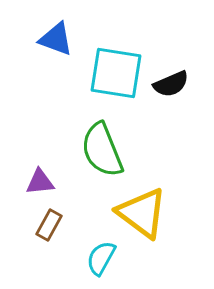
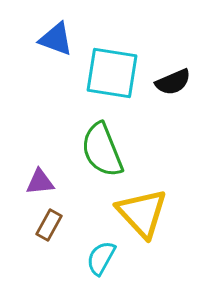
cyan square: moved 4 px left
black semicircle: moved 2 px right, 2 px up
yellow triangle: rotated 10 degrees clockwise
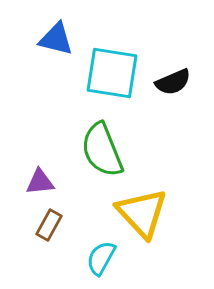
blue triangle: rotated 6 degrees counterclockwise
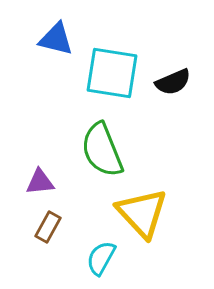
brown rectangle: moved 1 px left, 2 px down
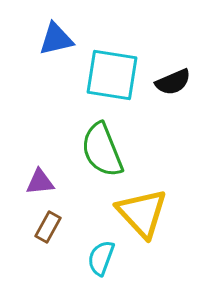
blue triangle: rotated 27 degrees counterclockwise
cyan square: moved 2 px down
cyan semicircle: rotated 9 degrees counterclockwise
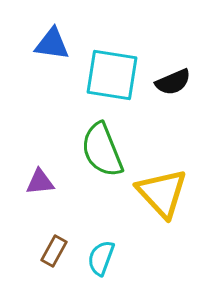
blue triangle: moved 4 px left, 5 px down; rotated 21 degrees clockwise
yellow triangle: moved 20 px right, 20 px up
brown rectangle: moved 6 px right, 24 px down
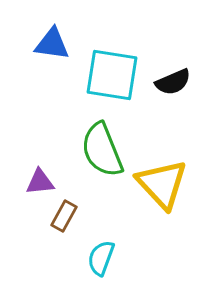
yellow triangle: moved 9 px up
brown rectangle: moved 10 px right, 35 px up
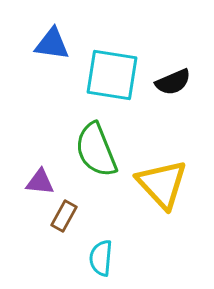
green semicircle: moved 6 px left
purple triangle: rotated 12 degrees clockwise
cyan semicircle: rotated 15 degrees counterclockwise
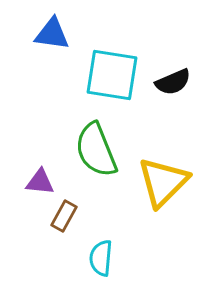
blue triangle: moved 10 px up
yellow triangle: moved 1 px right, 2 px up; rotated 28 degrees clockwise
